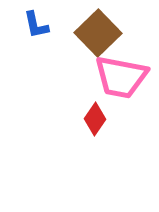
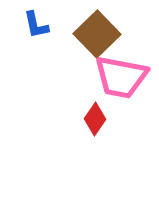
brown square: moved 1 px left, 1 px down
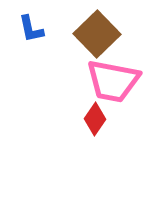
blue L-shape: moved 5 px left, 4 px down
pink trapezoid: moved 8 px left, 4 px down
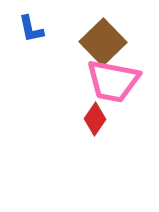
brown square: moved 6 px right, 8 px down
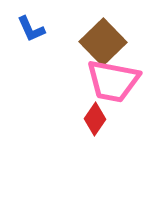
blue L-shape: rotated 12 degrees counterclockwise
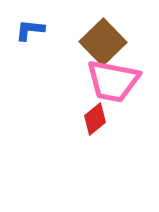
blue L-shape: moved 1 px left, 1 px down; rotated 120 degrees clockwise
red diamond: rotated 16 degrees clockwise
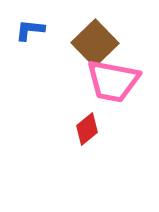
brown square: moved 8 px left, 1 px down
red diamond: moved 8 px left, 10 px down
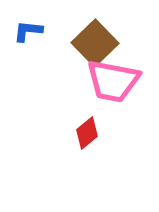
blue L-shape: moved 2 px left, 1 px down
red diamond: moved 4 px down
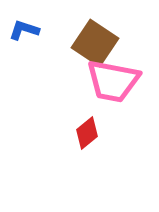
blue L-shape: moved 4 px left, 1 px up; rotated 12 degrees clockwise
brown square: rotated 12 degrees counterclockwise
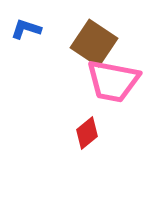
blue L-shape: moved 2 px right, 1 px up
brown square: moved 1 px left
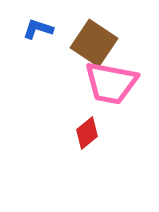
blue L-shape: moved 12 px right
pink trapezoid: moved 2 px left, 2 px down
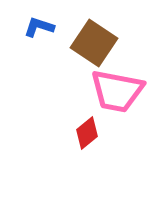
blue L-shape: moved 1 px right, 2 px up
pink trapezoid: moved 6 px right, 8 px down
